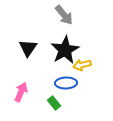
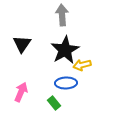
gray arrow: moved 2 px left; rotated 145 degrees counterclockwise
black triangle: moved 6 px left, 4 px up
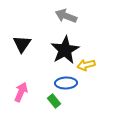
gray arrow: moved 4 px right, 1 px down; rotated 65 degrees counterclockwise
yellow arrow: moved 4 px right
green rectangle: moved 2 px up
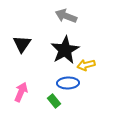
blue ellipse: moved 2 px right
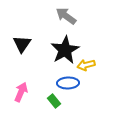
gray arrow: rotated 15 degrees clockwise
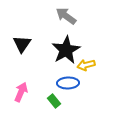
black star: moved 1 px right
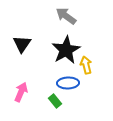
yellow arrow: rotated 90 degrees clockwise
green rectangle: moved 1 px right
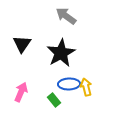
black star: moved 5 px left, 3 px down
yellow arrow: moved 22 px down
blue ellipse: moved 1 px right, 1 px down
green rectangle: moved 1 px left, 1 px up
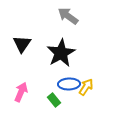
gray arrow: moved 2 px right
yellow arrow: rotated 48 degrees clockwise
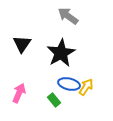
blue ellipse: rotated 15 degrees clockwise
pink arrow: moved 2 px left, 1 px down
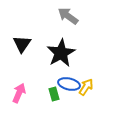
green rectangle: moved 6 px up; rotated 24 degrees clockwise
